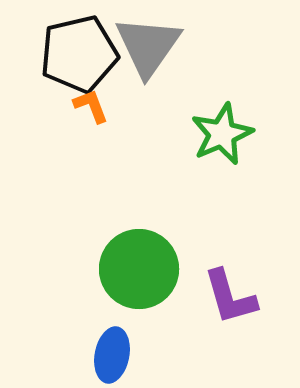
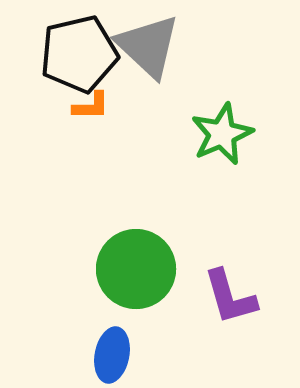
gray triangle: rotated 22 degrees counterclockwise
orange L-shape: rotated 111 degrees clockwise
green circle: moved 3 px left
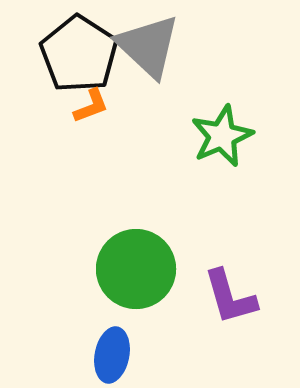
black pentagon: rotated 26 degrees counterclockwise
orange L-shape: rotated 21 degrees counterclockwise
green star: moved 2 px down
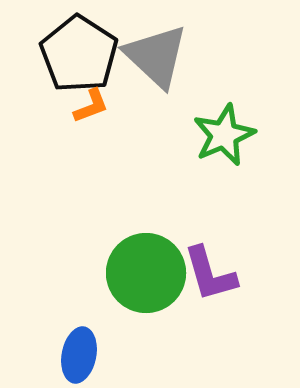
gray triangle: moved 8 px right, 10 px down
green star: moved 2 px right, 1 px up
green circle: moved 10 px right, 4 px down
purple L-shape: moved 20 px left, 23 px up
blue ellipse: moved 33 px left
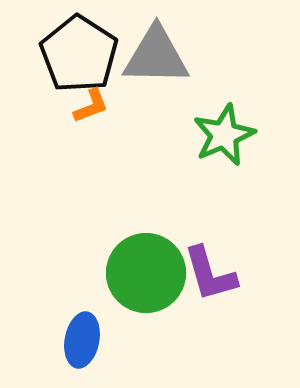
gray triangle: rotated 42 degrees counterclockwise
blue ellipse: moved 3 px right, 15 px up
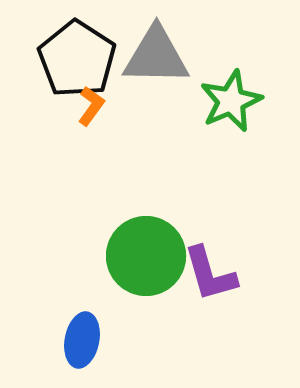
black pentagon: moved 2 px left, 5 px down
orange L-shape: rotated 33 degrees counterclockwise
green star: moved 7 px right, 34 px up
green circle: moved 17 px up
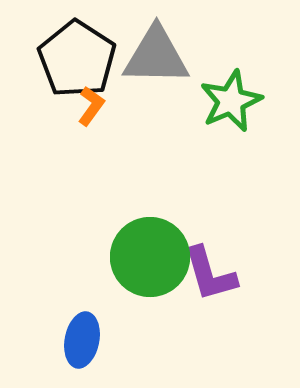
green circle: moved 4 px right, 1 px down
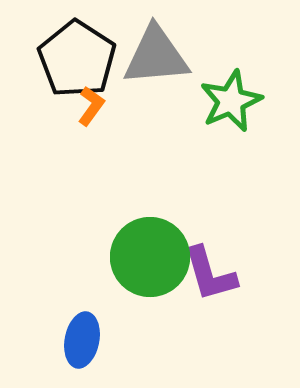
gray triangle: rotated 6 degrees counterclockwise
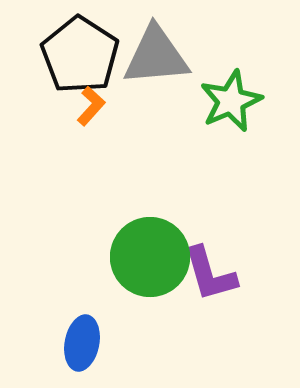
black pentagon: moved 3 px right, 4 px up
orange L-shape: rotated 6 degrees clockwise
blue ellipse: moved 3 px down
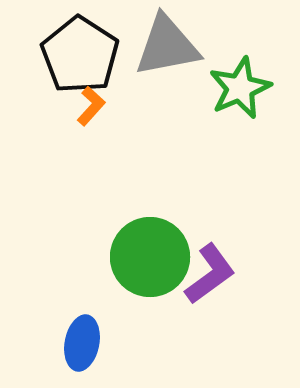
gray triangle: moved 11 px right, 10 px up; rotated 6 degrees counterclockwise
green star: moved 9 px right, 13 px up
purple L-shape: rotated 110 degrees counterclockwise
